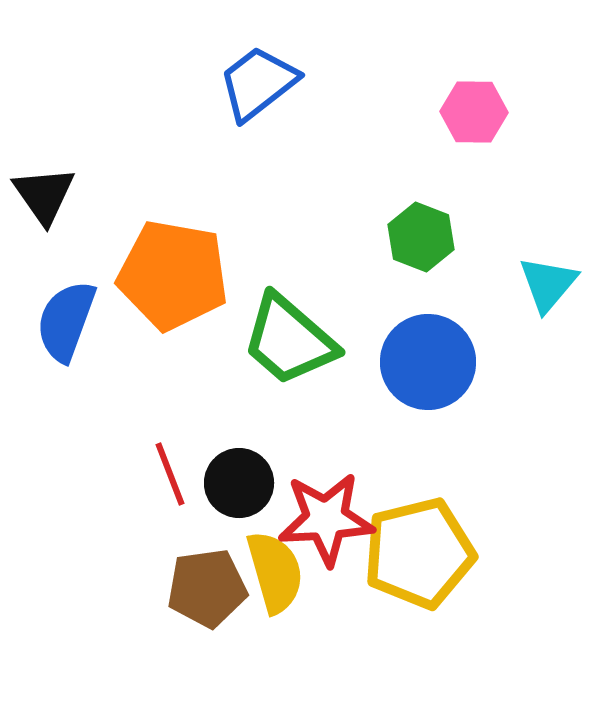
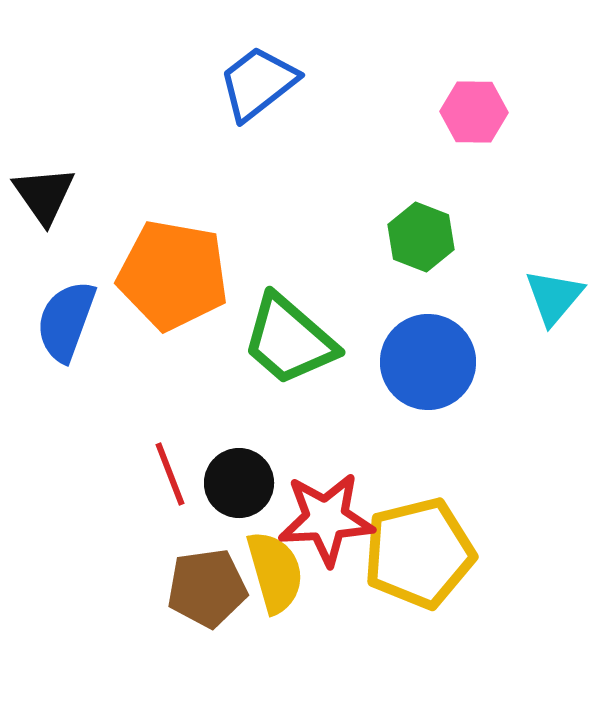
cyan triangle: moved 6 px right, 13 px down
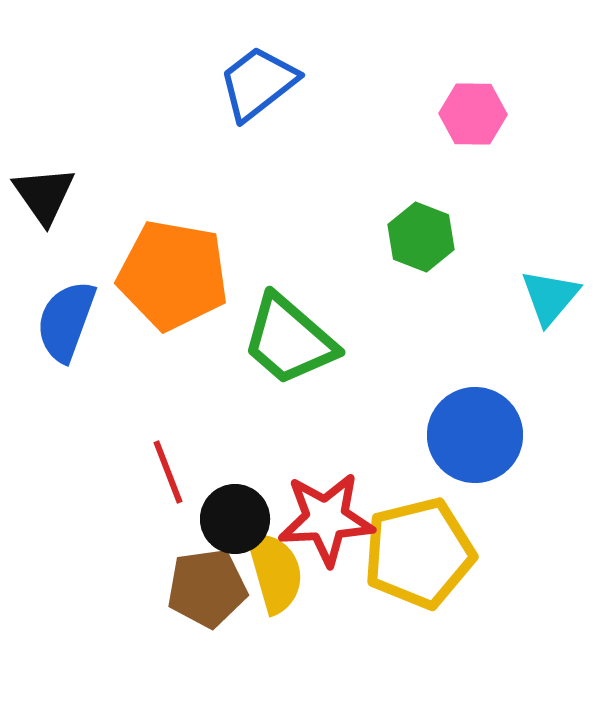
pink hexagon: moved 1 px left, 2 px down
cyan triangle: moved 4 px left
blue circle: moved 47 px right, 73 px down
red line: moved 2 px left, 2 px up
black circle: moved 4 px left, 36 px down
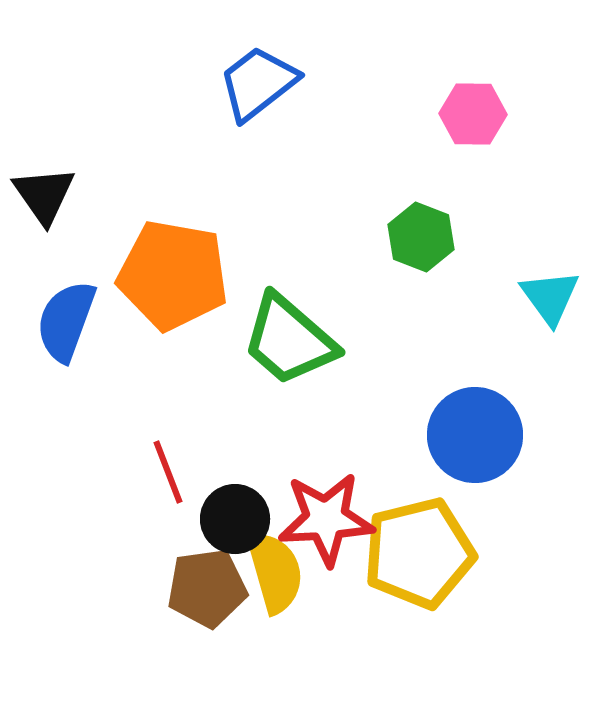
cyan triangle: rotated 16 degrees counterclockwise
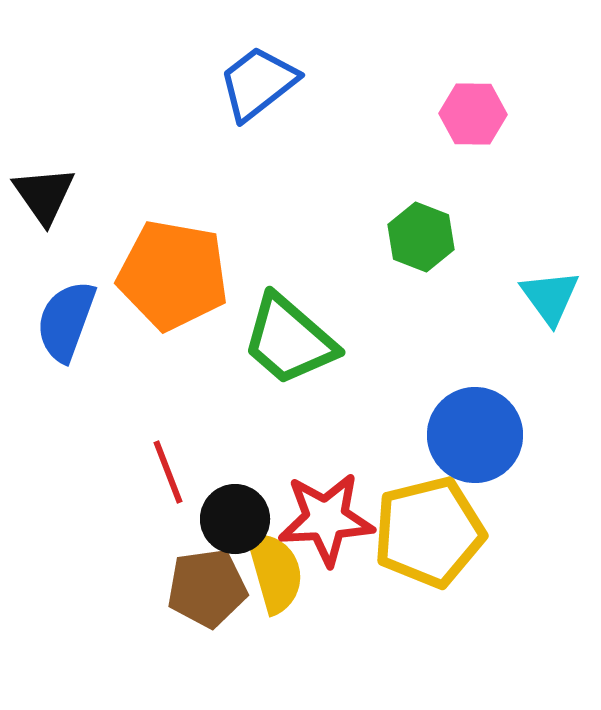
yellow pentagon: moved 10 px right, 21 px up
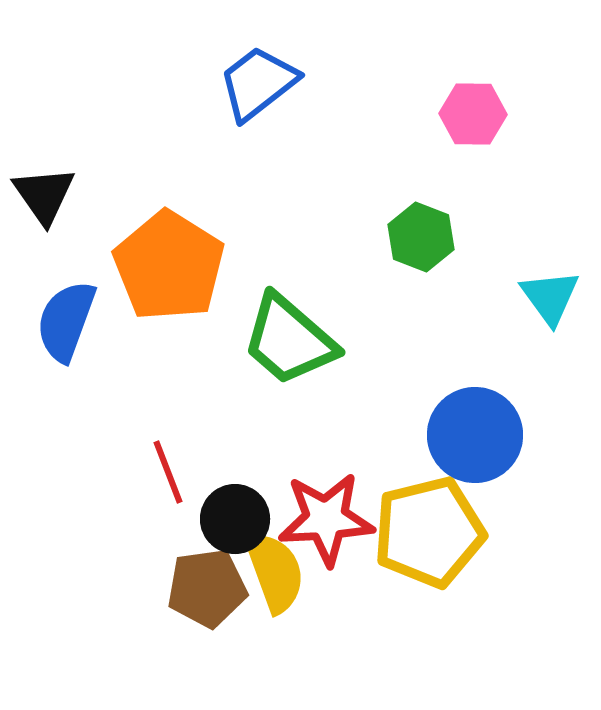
orange pentagon: moved 4 px left, 9 px up; rotated 22 degrees clockwise
yellow semicircle: rotated 4 degrees counterclockwise
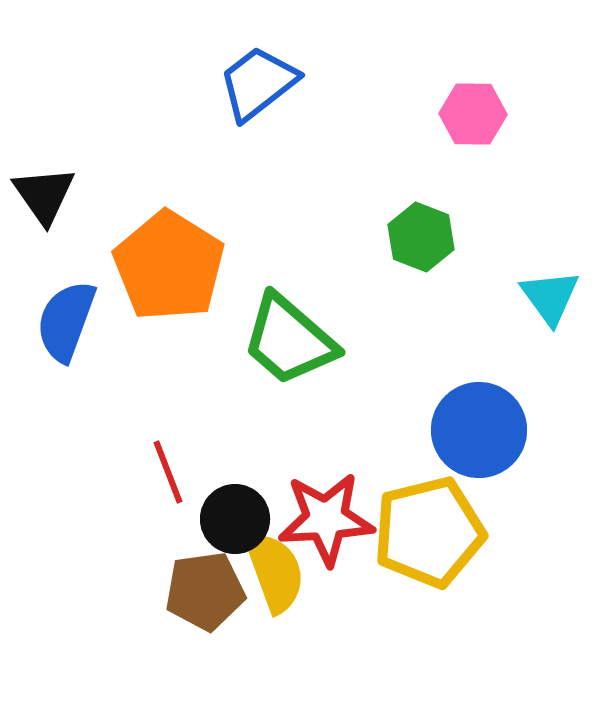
blue circle: moved 4 px right, 5 px up
brown pentagon: moved 2 px left, 3 px down
